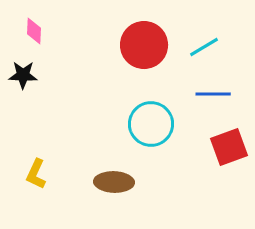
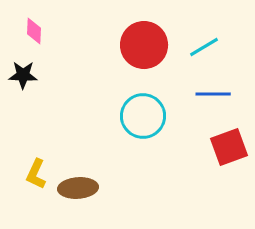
cyan circle: moved 8 px left, 8 px up
brown ellipse: moved 36 px left, 6 px down; rotated 6 degrees counterclockwise
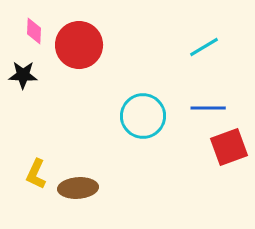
red circle: moved 65 px left
blue line: moved 5 px left, 14 px down
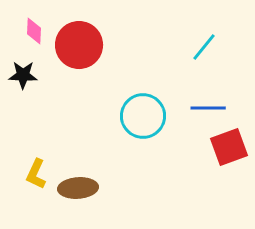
cyan line: rotated 20 degrees counterclockwise
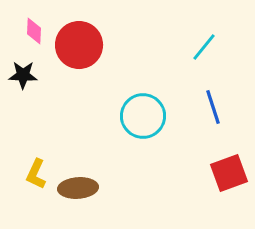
blue line: moved 5 px right, 1 px up; rotated 72 degrees clockwise
red square: moved 26 px down
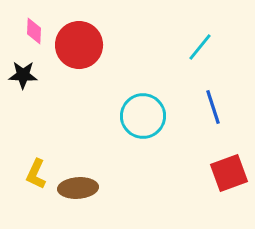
cyan line: moved 4 px left
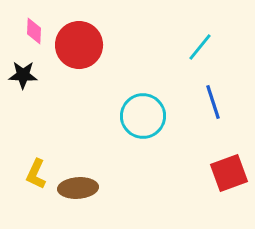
blue line: moved 5 px up
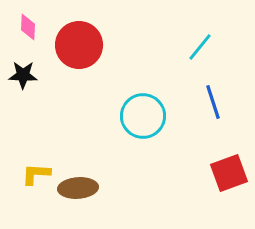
pink diamond: moved 6 px left, 4 px up
yellow L-shape: rotated 68 degrees clockwise
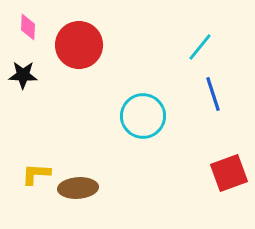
blue line: moved 8 px up
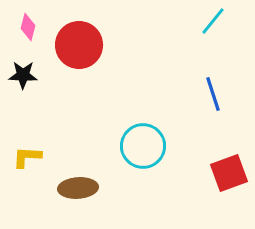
pink diamond: rotated 12 degrees clockwise
cyan line: moved 13 px right, 26 px up
cyan circle: moved 30 px down
yellow L-shape: moved 9 px left, 17 px up
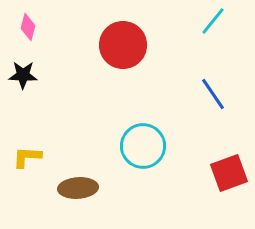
red circle: moved 44 px right
blue line: rotated 16 degrees counterclockwise
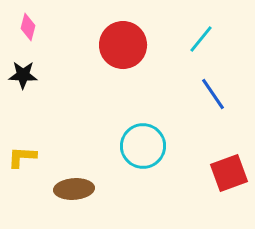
cyan line: moved 12 px left, 18 px down
yellow L-shape: moved 5 px left
brown ellipse: moved 4 px left, 1 px down
